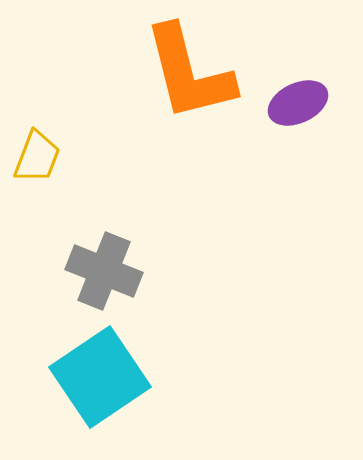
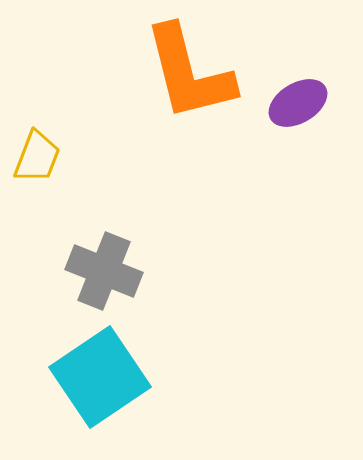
purple ellipse: rotated 6 degrees counterclockwise
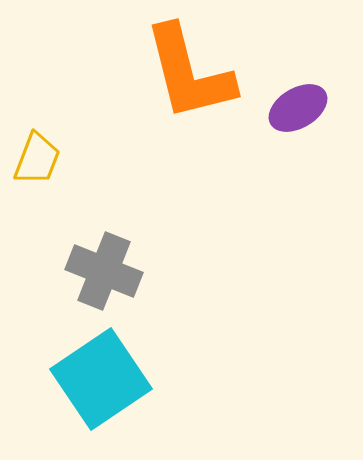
purple ellipse: moved 5 px down
yellow trapezoid: moved 2 px down
cyan square: moved 1 px right, 2 px down
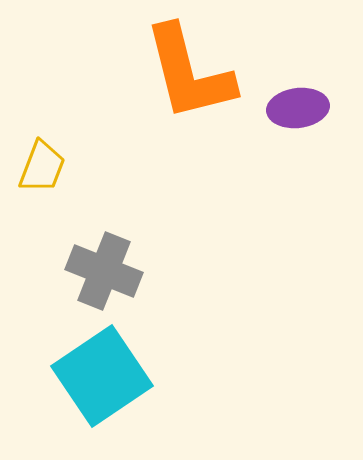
purple ellipse: rotated 24 degrees clockwise
yellow trapezoid: moved 5 px right, 8 px down
cyan square: moved 1 px right, 3 px up
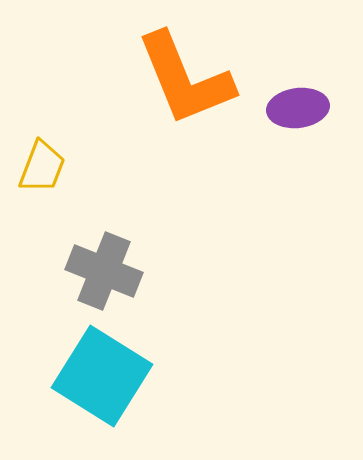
orange L-shape: moved 4 px left, 6 px down; rotated 8 degrees counterclockwise
cyan square: rotated 24 degrees counterclockwise
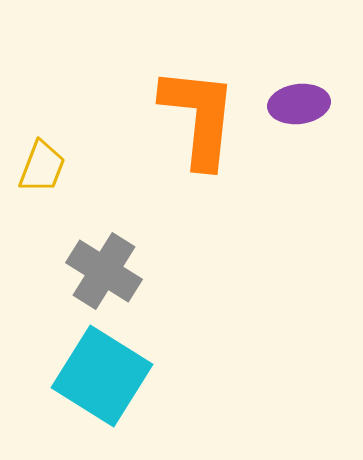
orange L-shape: moved 14 px right, 38 px down; rotated 152 degrees counterclockwise
purple ellipse: moved 1 px right, 4 px up
gray cross: rotated 10 degrees clockwise
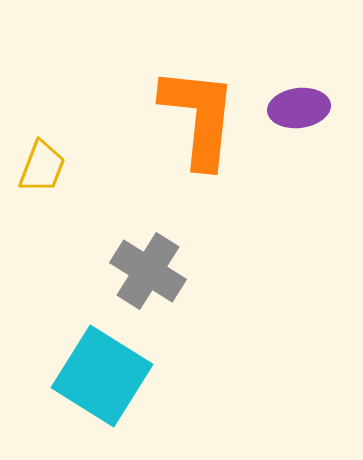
purple ellipse: moved 4 px down
gray cross: moved 44 px right
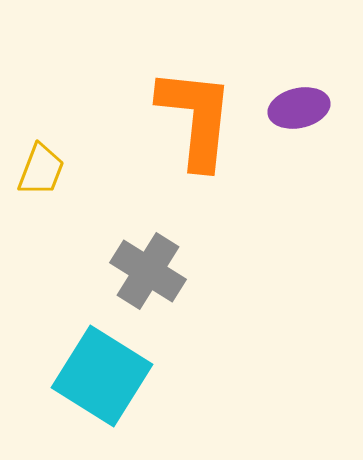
purple ellipse: rotated 6 degrees counterclockwise
orange L-shape: moved 3 px left, 1 px down
yellow trapezoid: moved 1 px left, 3 px down
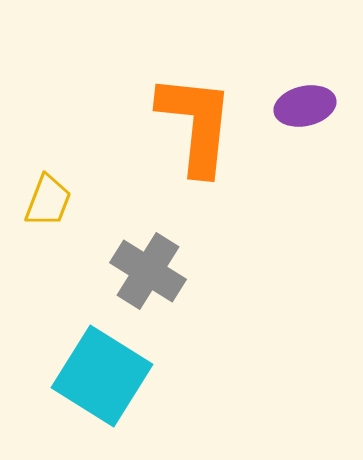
purple ellipse: moved 6 px right, 2 px up
orange L-shape: moved 6 px down
yellow trapezoid: moved 7 px right, 31 px down
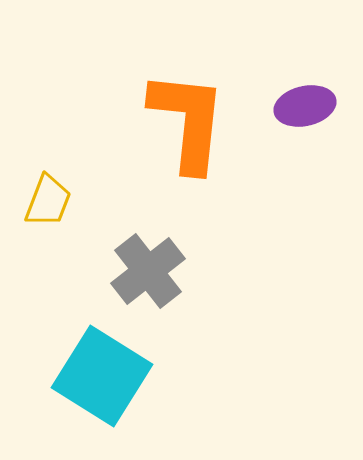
orange L-shape: moved 8 px left, 3 px up
gray cross: rotated 20 degrees clockwise
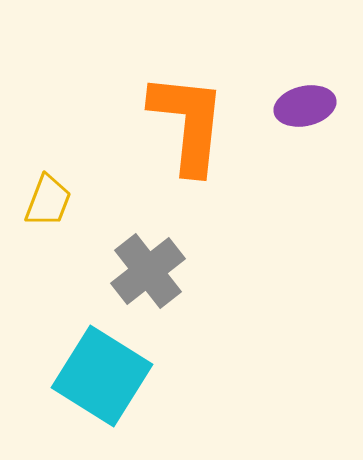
orange L-shape: moved 2 px down
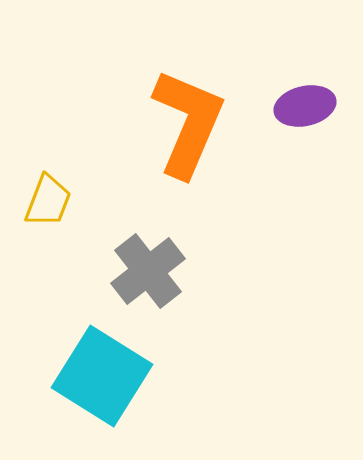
orange L-shape: rotated 17 degrees clockwise
